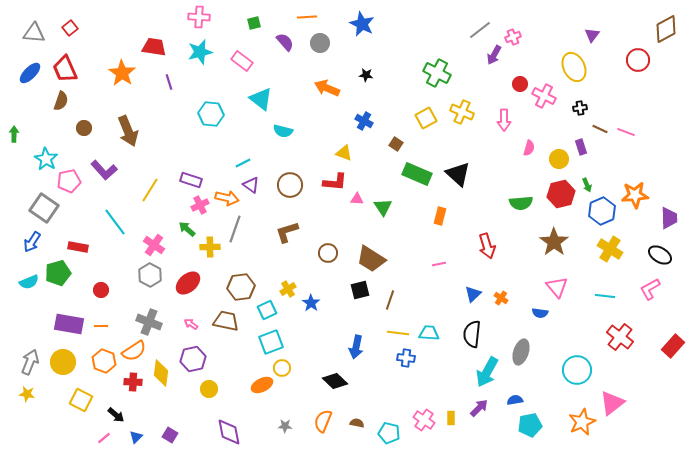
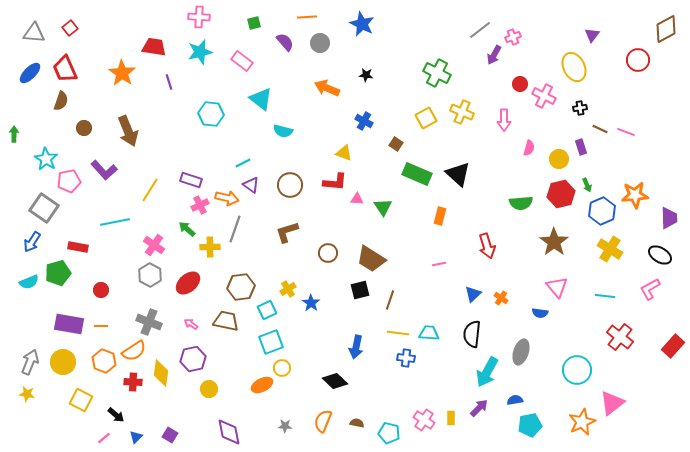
cyan line at (115, 222): rotated 64 degrees counterclockwise
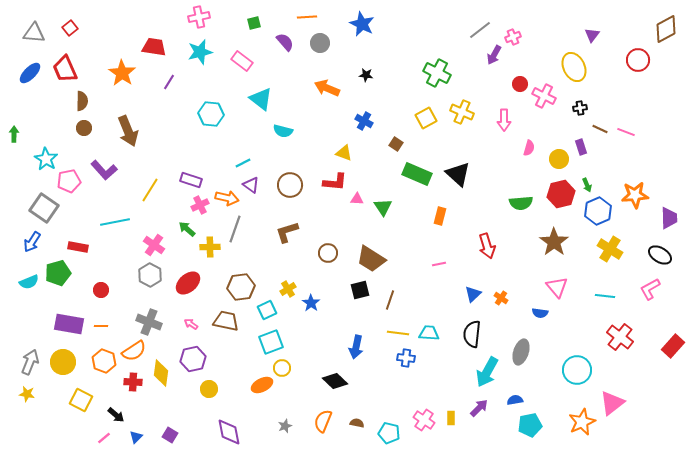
pink cross at (199, 17): rotated 15 degrees counterclockwise
purple line at (169, 82): rotated 49 degrees clockwise
brown semicircle at (61, 101): moved 21 px right; rotated 18 degrees counterclockwise
blue hexagon at (602, 211): moved 4 px left
gray star at (285, 426): rotated 24 degrees counterclockwise
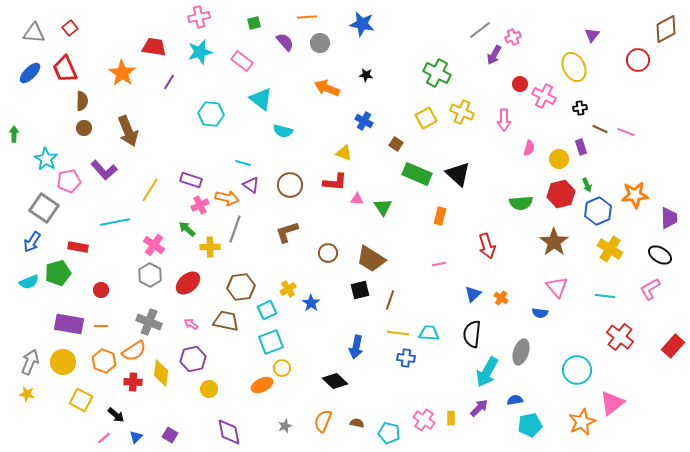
blue star at (362, 24): rotated 15 degrees counterclockwise
cyan line at (243, 163): rotated 42 degrees clockwise
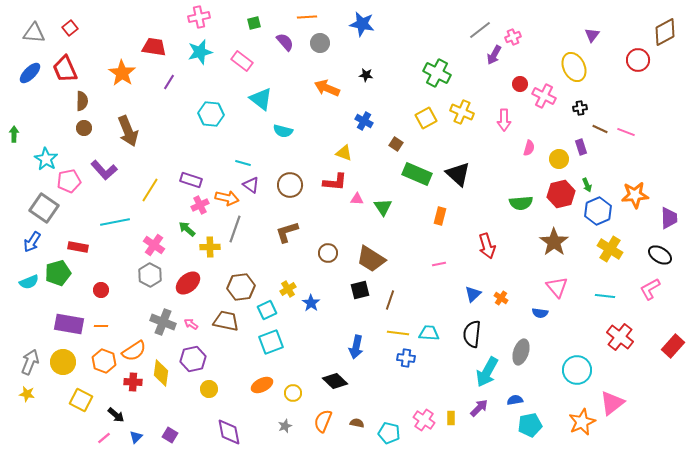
brown diamond at (666, 29): moved 1 px left, 3 px down
gray cross at (149, 322): moved 14 px right
yellow circle at (282, 368): moved 11 px right, 25 px down
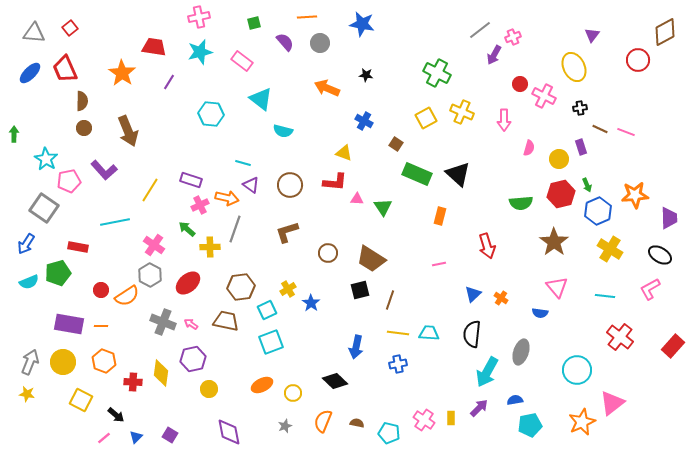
blue arrow at (32, 242): moved 6 px left, 2 px down
orange semicircle at (134, 351): moved 7 px left, 55 px up
blue cross at (406, 358): moved 8 px left, 6 px down; rotated 18 degrees counterclockwise
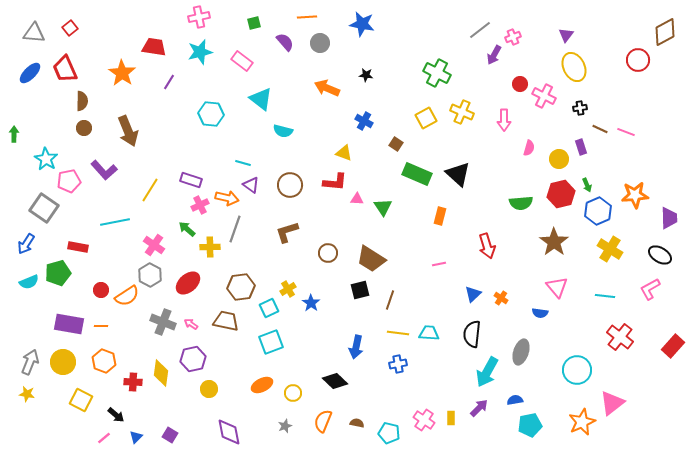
purple triangle at (592, 35): moved 26 px left
cyan square at (267, 310): moved 2 px right, 2 px up
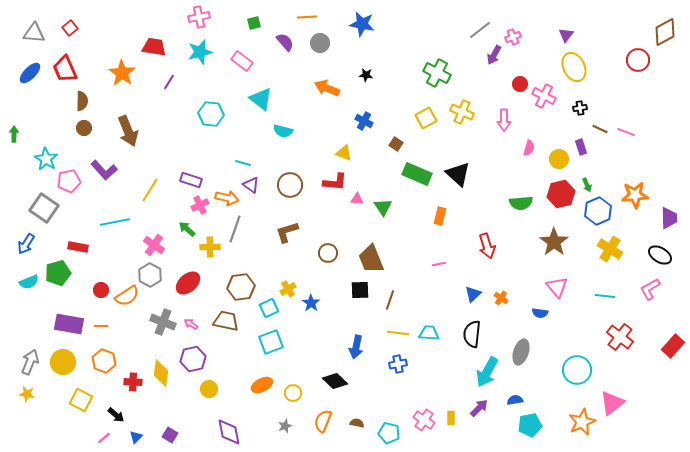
brown trapezoid at (371, 259): rotated 36 degrees clockwise
black square at (360, 290): rotated 12 degrees clockwise
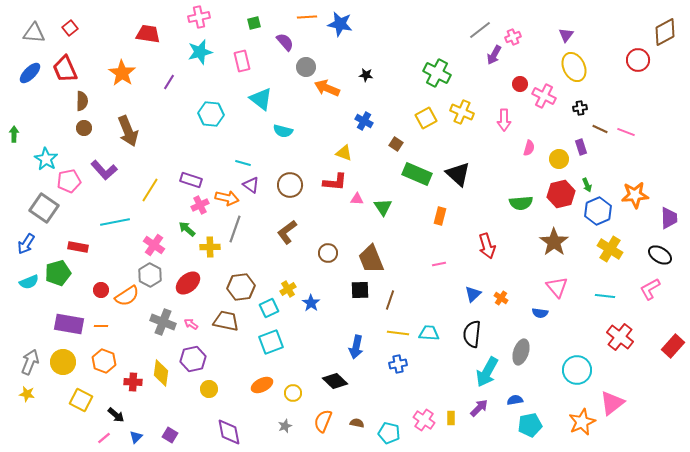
blue star at (362, 24): moved 22 px left
gray circle at (320, 43): moved 14 px left, 24 px down
red trapezoid at (154, 47): moved 6 px left, 13 px up
pink rectangle at (242, 61): rotated 40 degrees clockwise
brown L-shape at (287, 232): rotated 20 degrees counterclockwise
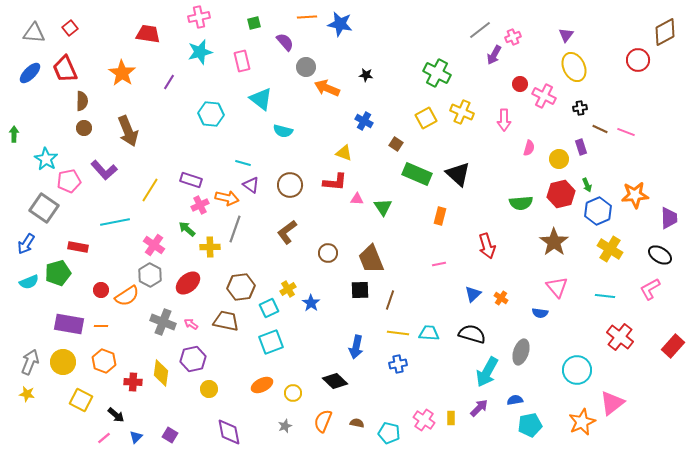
black semicircle at (472, 334): rotated 100 degrees clockwise
